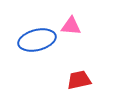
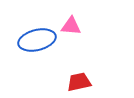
red trapezoid: moved 2 px down
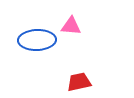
blue ellipse: rotated 12 degrees clockwise
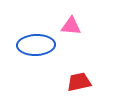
blue ellipse: moved 1 px left, 5 px down
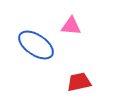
blue ellipse: rotated 36 degrees clockwise
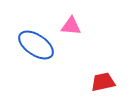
red trapezoid: moved 24 px right
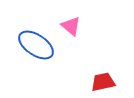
pink triangle: rotated 35 degrees clockwise
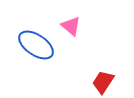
red trapezoid: rotated 45 degrees counterclockwise
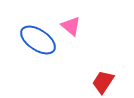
blue ellipse: moved 2 px right, 5 px up
